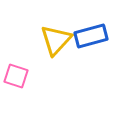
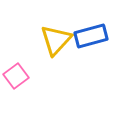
pink square: rotated 35 degrees clockwise
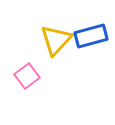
pink square: moved 11 px right
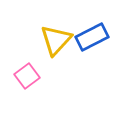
blue rectangle: moved 1 px right, 1 px down; rotated 12 degrees counterclockwise
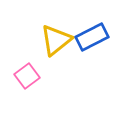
yellow triangle: rotated 8 degrees clockwise
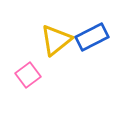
pink square: moved 1 px right, 1 px up
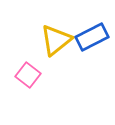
pink square: rotated 15 degrees counterclockwise
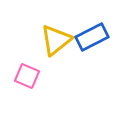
pink square: moved 1 px left, 1 px down; rotated 15 degrees counterclockwise
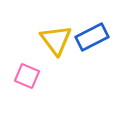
yellow triangle: rotated 28 degrees counterclockwise
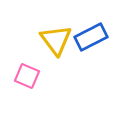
blue rectangle: moved 1 px left
